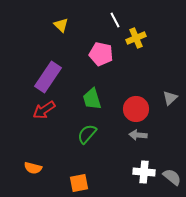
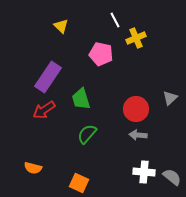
yellow triangle: moved 1 px down
green trapezoid: moved 11 px left
orange square: rotated 36 degrees clockwise
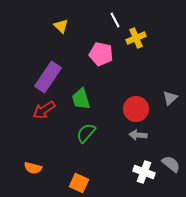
green semicircle: moved 1 px left, 1 px up
white cross: rotated 15 degrees clockwise
gray semicircle: moved 1 px left, 13 px up
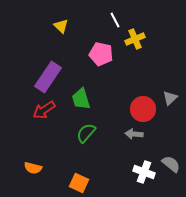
yellow cross: moved 1 px left, 1 px down
red circle: moved 7 px right
gray arrow: moved 4 px left, 1 px up
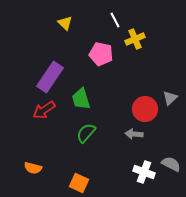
yellow triangle: moved 4 px right, 3 px up
purple rectangle: moved 2 px right
red circle: moved 2 px right
gray semicircle: rotated 12 degrees counterclockwise
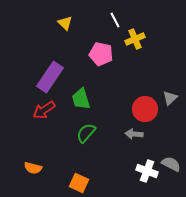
white cross: moved 3 px right, 1 px up
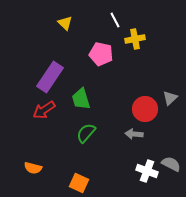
yellow cross: rotated 12 degrees clockwise
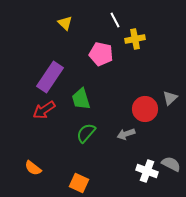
gray arrow: moved 8 px left; rotated 24 degrees counterclockwise
orange semicircle: rotated 24 degrees clockwise
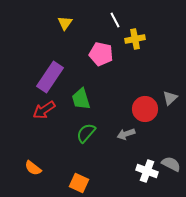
yellow triangle: rotated 21 degrees clockwise
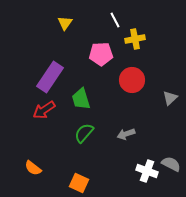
pink pentagon: rotated 15 degrees counterclockwise
red circle: moved 13 px left, 29 px up
green semicircle: moved 2 px left
